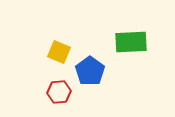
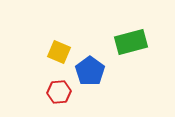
green rectangle: rotated 12 degrees counterclockwise
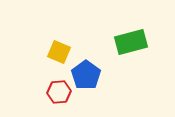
blue pentagon: moved 4 px left, 4 px down
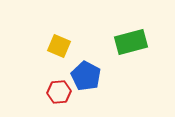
yellow square: moved 6 px up
blue pentagon: moved 1 px down; rotated 8 degrees counterclockwise
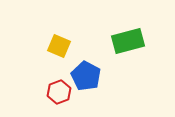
green rectangle: moved 3 px left, 1 px up
red hexagon: rotated 15 degrees counterclockwise
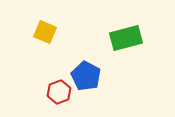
green rectangle: moved 2 px left, 3 px up
yellow square: moved 14 px left, 14 px up
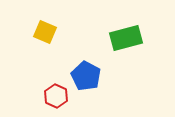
red hexagon: moved 3 px left, 4 px down; rotated 15 degrees counterclockwise
